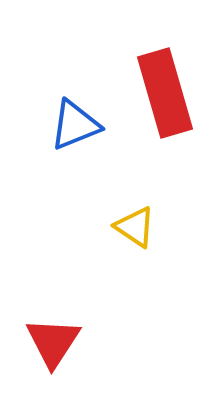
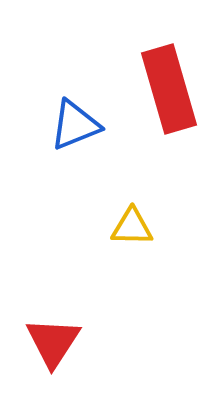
red rectangle: moved 4 px right, 4 px up
yellow triangle: moved 3 px left; rotated 33 degrees counterclockwise
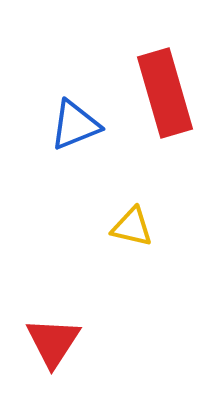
red rectangle: moved 4 px left, 4 px down
yellow triangle: rotated 12 degrees clockwise
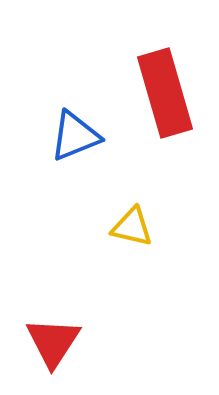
blue triangle: moved 11 px down
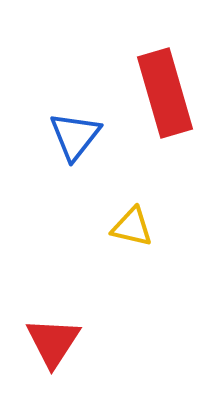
blue triangle: rotated 30 degrees counterclockwise
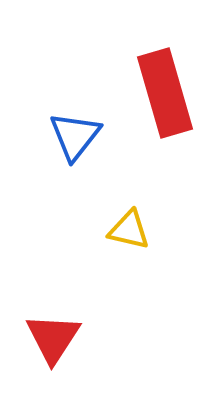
yellow triangle: moved 3 px left, 3 px down
red triangle: moved 4 px up
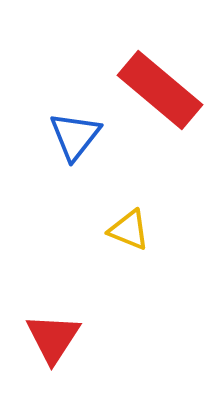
red rectangle: moved 5 px left, 3 px up; rotated 34 degrees counterclockwise
yellow triangle: rotated 9 degrees clockwise
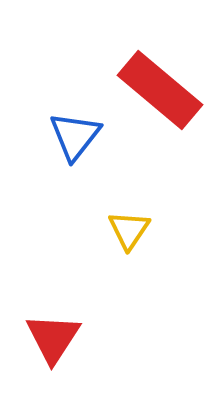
yellow triangle: rotated 42 degrees clockwise
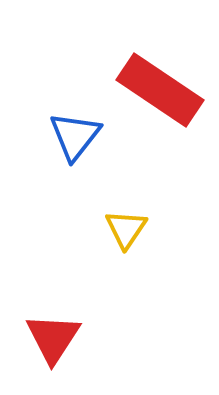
red rectangle: rotated 6 degrees counterclockwise
yellow triangle: moved 3 px left, 1 px up
